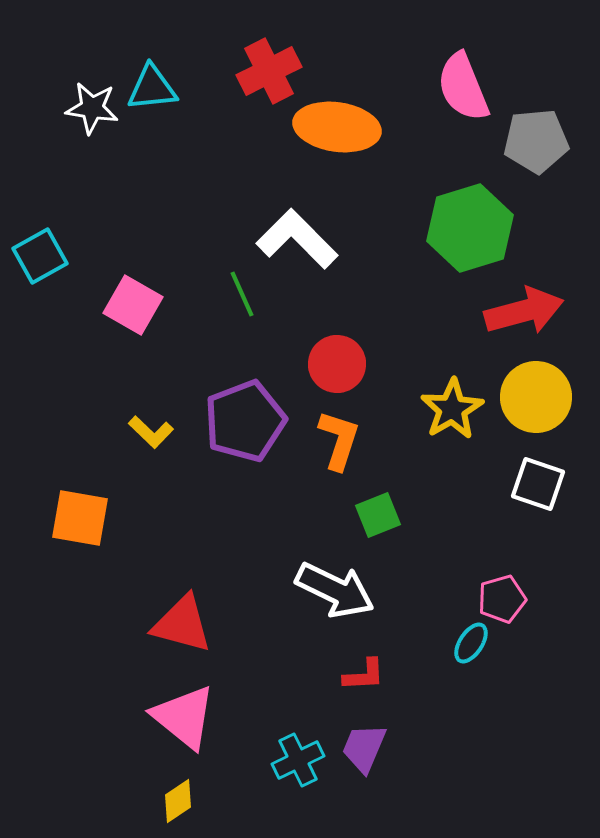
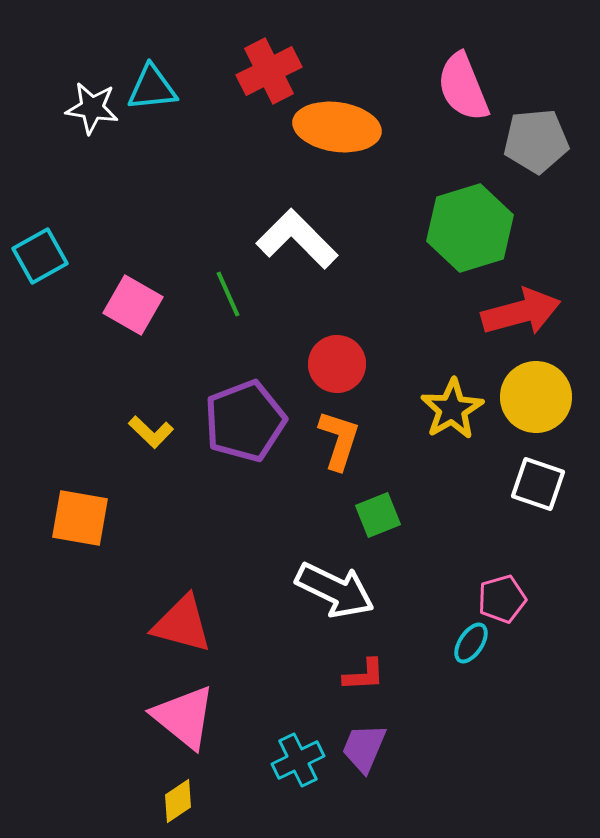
green line: moved 14 px left
red arrow: moved 3 px left, 1 px down
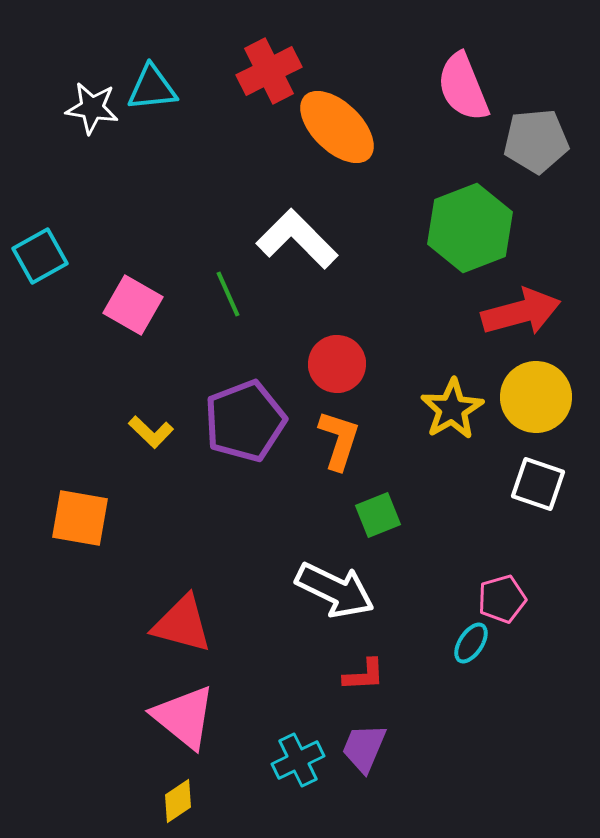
orange ellipse: rotated 36 degrees clockwise
green hexagon: rotated 4 degrees counterclockwise
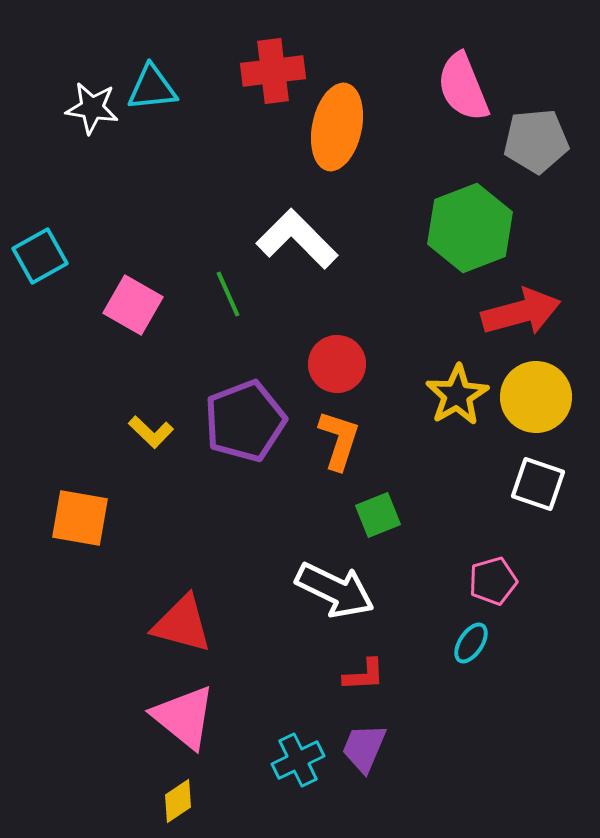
red cross: moved 4 px right; rotated 20 degrees clockwise
orange ellipse: rotated 58 degrees clockwise
yellow star: moved 5 px right, 14 px up
pink pentagon: moved 9 px left, 18 px up
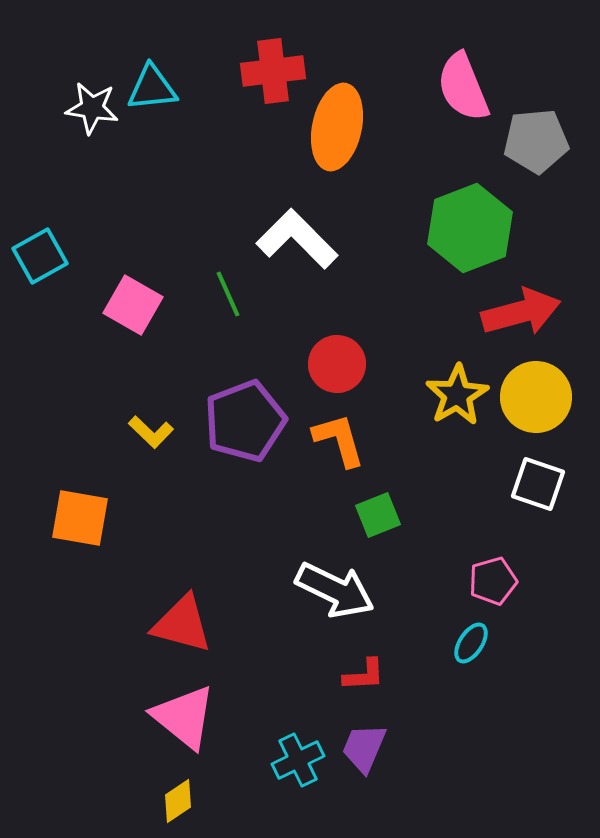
orange L-shape: rotated 34 degrees counterclockwise
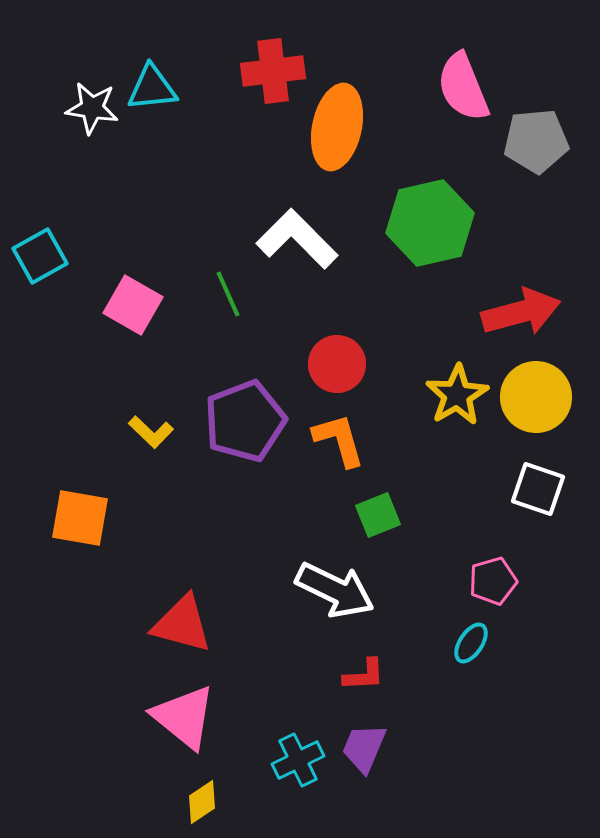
green hexagon: moved 40 px left, 5 px up; rotated 8 degrees clockwise
white square: moved 5 px down
yellow diamond: moved 24 px right, 1 px down
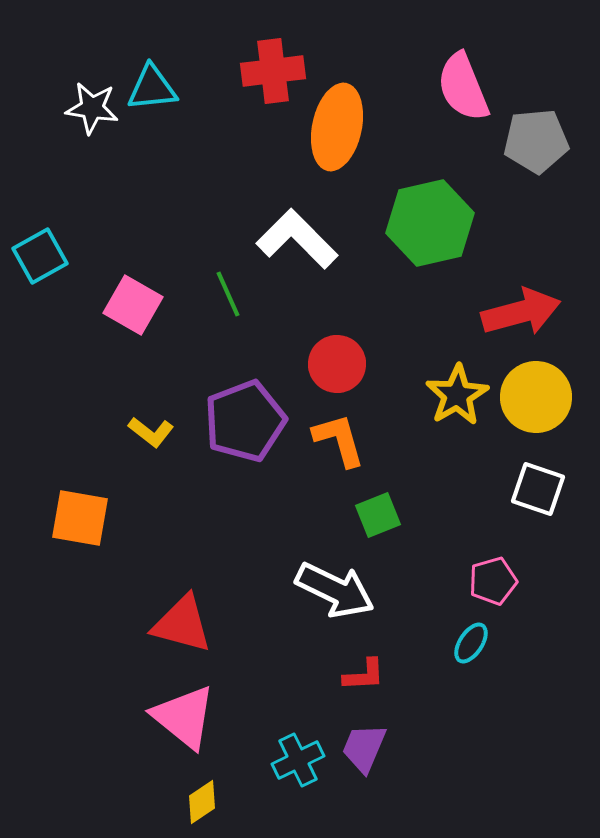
yellow L-shape: rotated 6 degrees counterclockwise
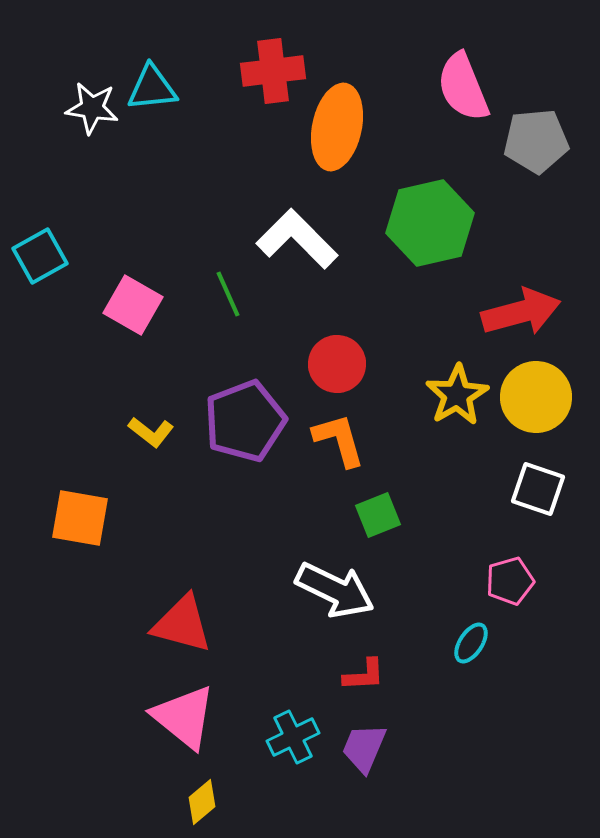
pink pentagon: moved 17 px right
cyan cross: moved 5 px left, 23 px up
yellow diamond: rotated 6 degrees counterclockwise
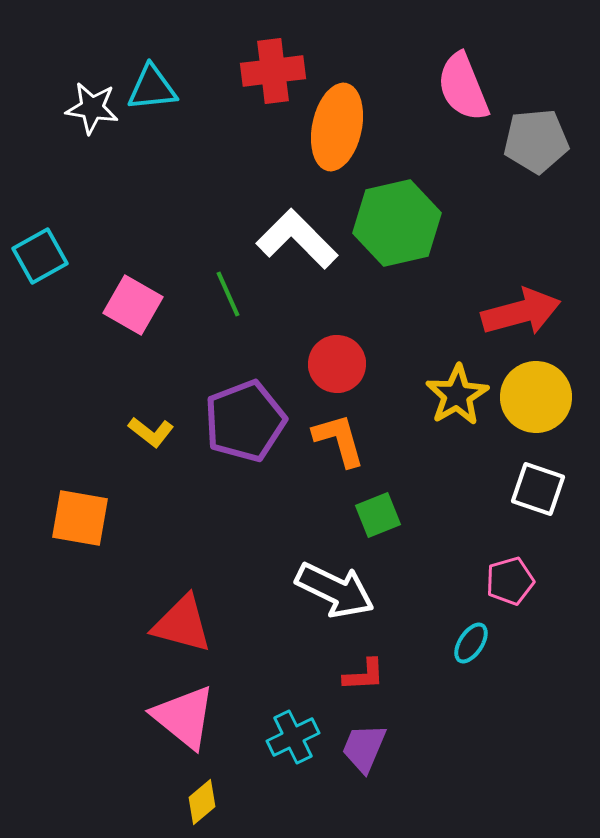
green hexagon: moved 33 px left
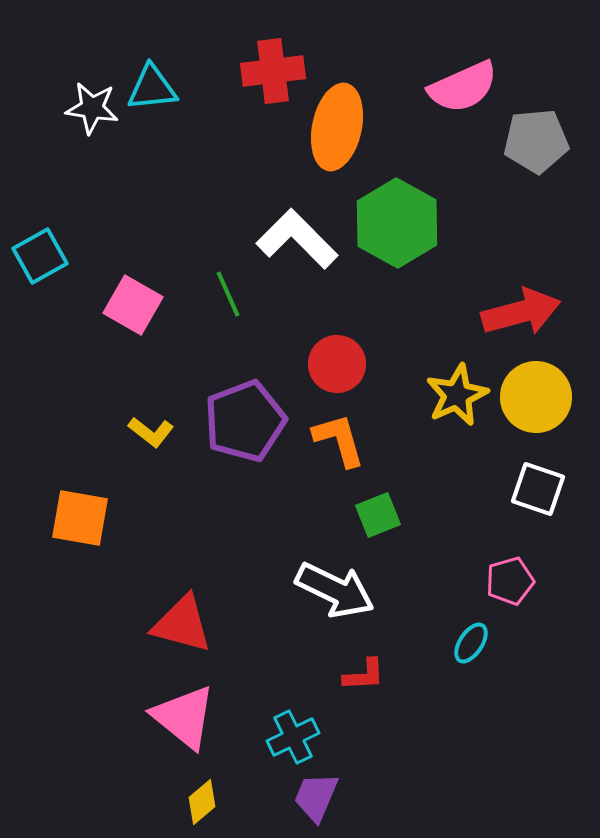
pink semicircle: rotated 92 degrees counterclockwise
green hexagon: rotated 18 degrees counterclockwise
yellow star: rotated 6 degrees clockwise
purple trapezoid: moved 48 px left, 49 px down
